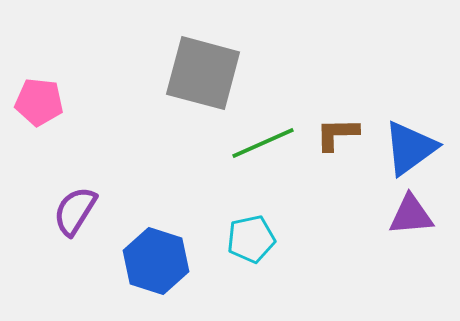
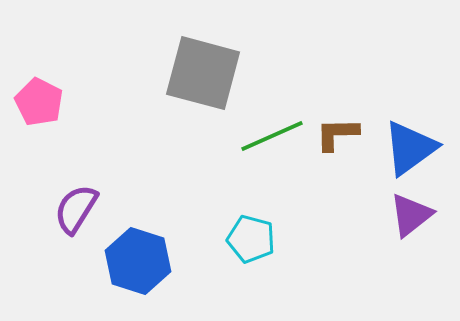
pink pentagon: rotated 21 degrees clockwise
green line: moved 9 px right, 7 px up
purple semicircle: moved 1 px right, 2 px up
purple triangle: rotated 33 degrees counterclockwise
cyan pentagon: rotated 27 degrees clockwise
blue hexagon: moved 18 px left
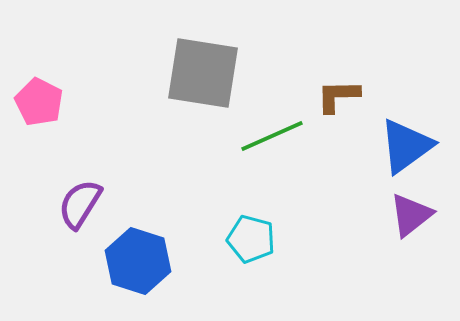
gray square: rotated 6 degrees counterclockwise
brown L-shape: moved 1 px right, 38 px up
blue triangle: moved 4 px left, 2 px up
purple semicircle: moved 4 px right, 5 px up
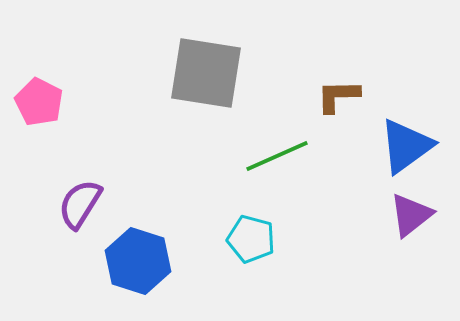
gray square: moved 3 px right
green line: moved 5 px right, 20 px down
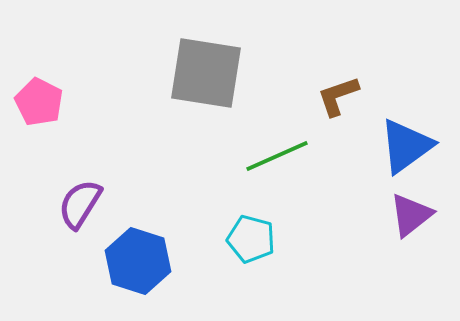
brown L-shape: rotated 18 degrees counterclockwise
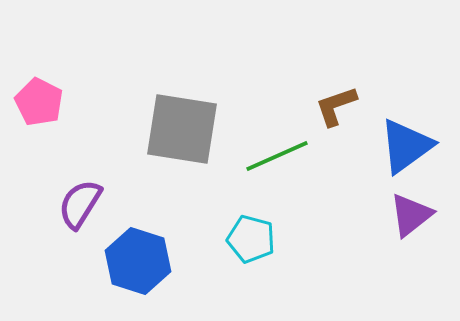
gray square: moved 24 px left, 56 px down
brown L-shape: moved 2 px left, 10 px down
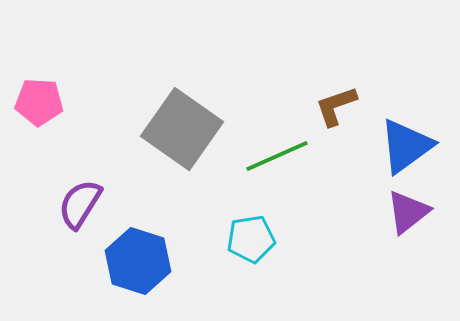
pink pentagon: rotated 24 degrees counterclockwise
gray square: rotated 26 degrees clockwise
purple triangle: moved 3 px left, 3 px up
cyan pentagon: rotated 24 degrees counterclockwise
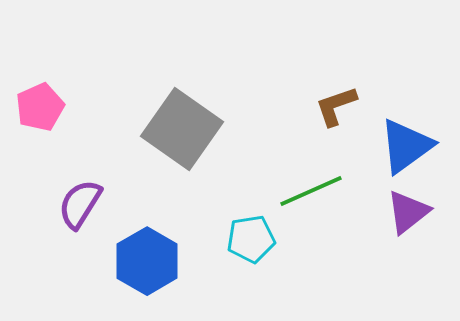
pink pentagon: moved 1 px right, 5 px down; rotated 27 degrees counterclockwise
green line: moved 34 px right, 35 px down
blue hexagon: moved 9 px right; rotated 12 degrees clockwise
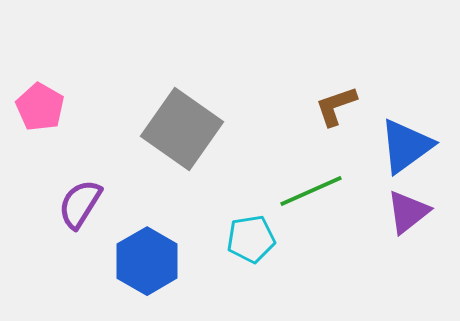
pink pentagon: rotated 18 degrees counterclockwise
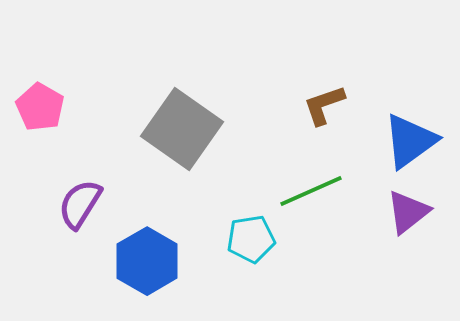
brown L-shape: moved 12 px left, 1 px up
blue triangle: moved 4 px right, 5 px up
